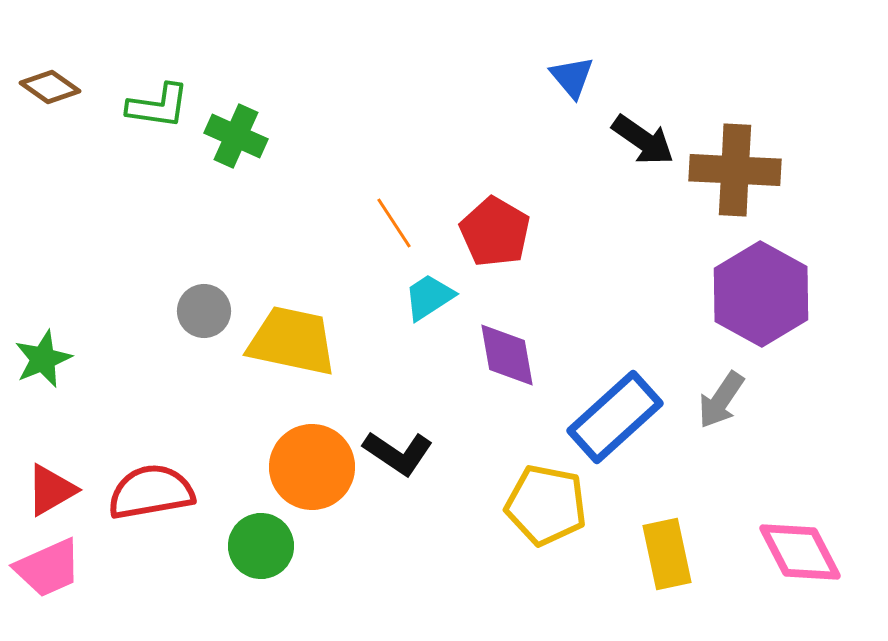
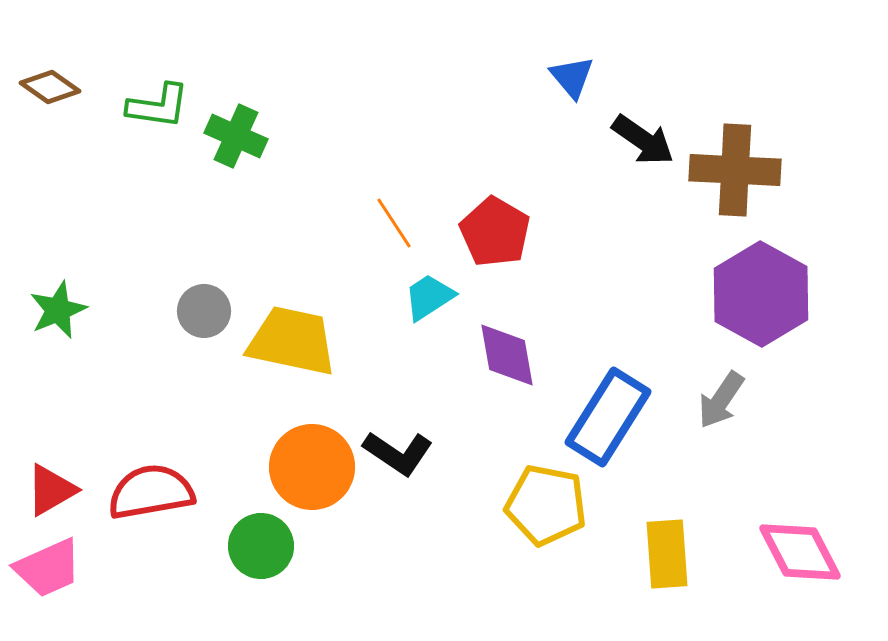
green star: moved 15 px right, 49 px up
blue rectangle: moved 7 px left; rotated 16 degrees counterclockwise
yellow rectangle: rotated 8 degrees clockwise
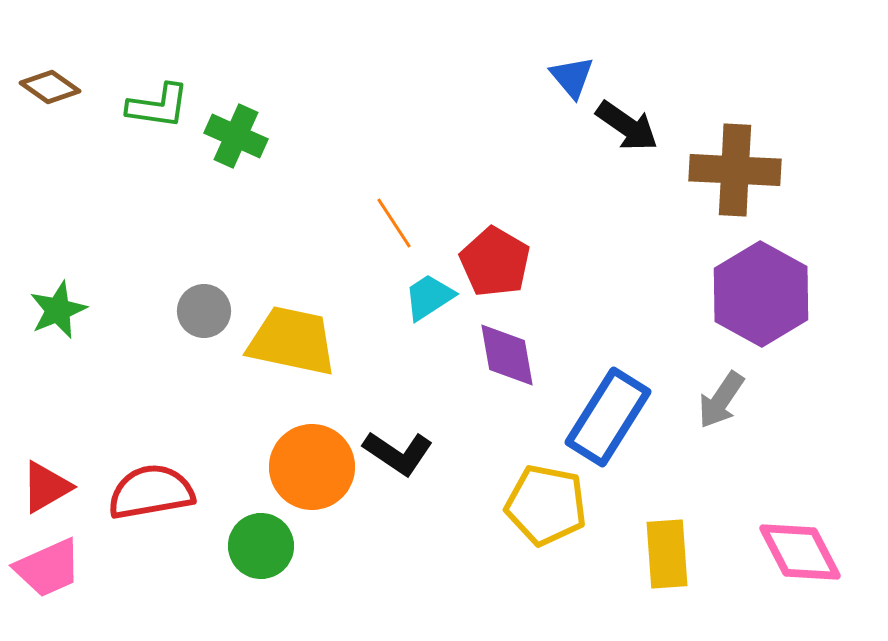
black arrow: moved 16 px left, 14 px up
red pentagon: moved 30 px down
red triangle: moved 5 px left, 3 px up
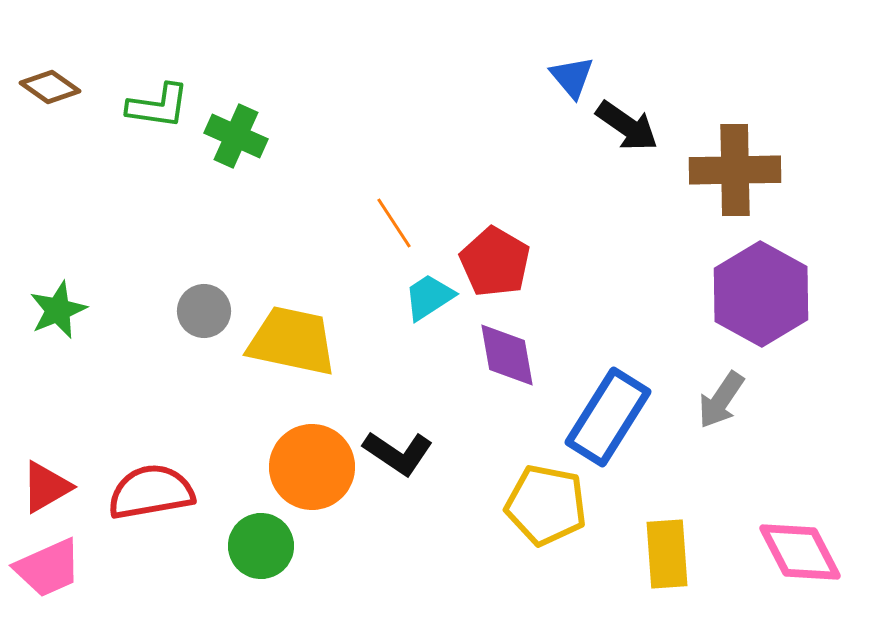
brown cross: rotated 4 degrees counterclockwise
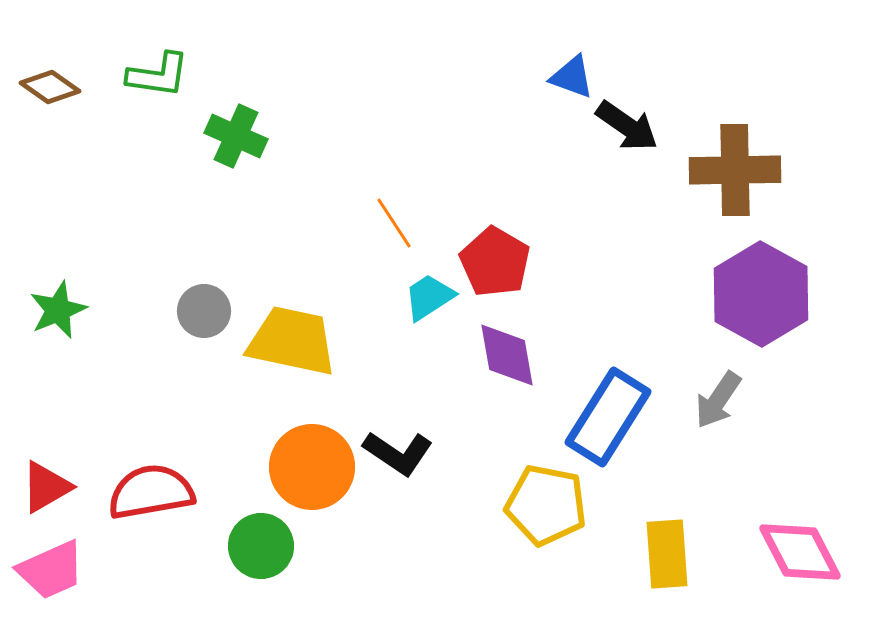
blue triangle: rotated 30 degrees counterclockwise
green L-shape: moved 31 px up
gray arrow: moved 3 px left
pink trapezoid: moved 3 px right, 2 px down
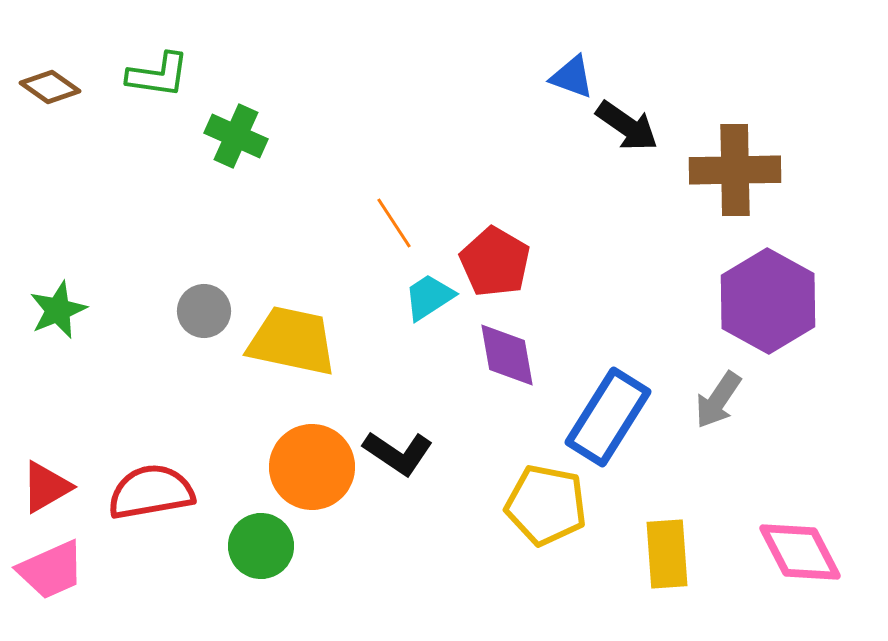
purple hexagon: moved 7 px right, 7 px down
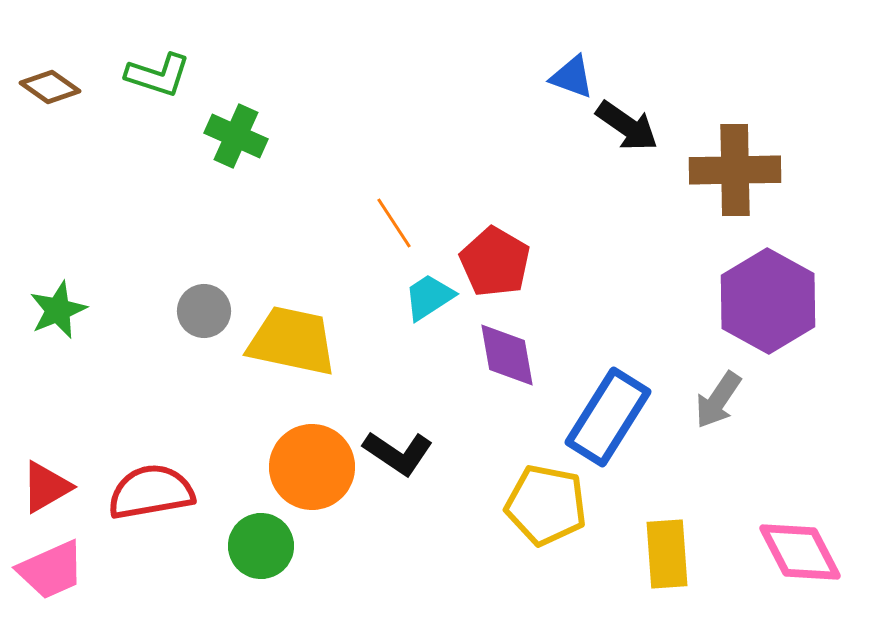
green L-shape: rotated 10 degrees clockwise
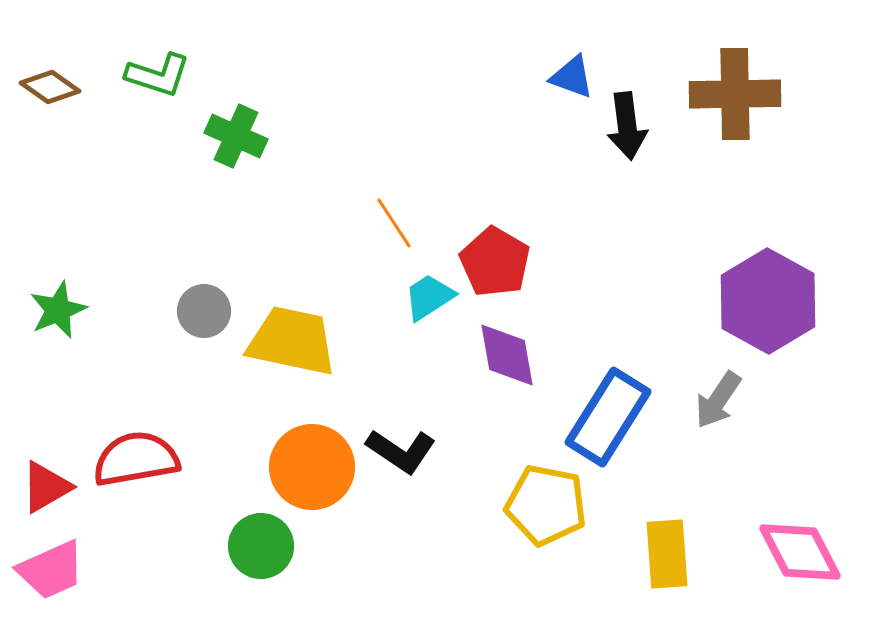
black arrow: rotated 48 degrees clockwise
brown cross: moved 76 px up
black L-shape: moved 3 px right, 2 px up
red semicircle: moved 15 px left, 33 px up
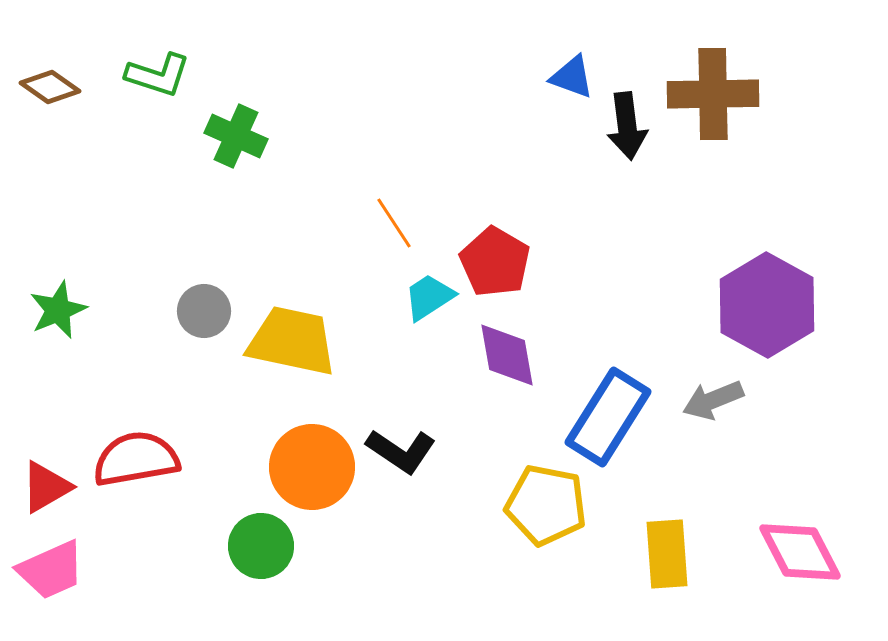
brown cross: moved 22 px left
purple hexagon: moved 1 px left, 4 px down
gray arrow: moved 5 px left; rotated 34 degrees clockwise
